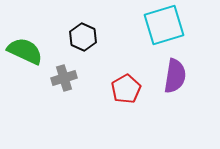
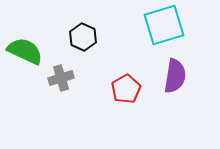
gray cross: moved 3 px left
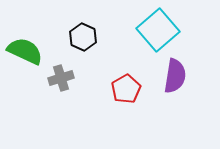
cyan square: moved 6 px left, 5 px down; rotated 24 degrees counterclockwise
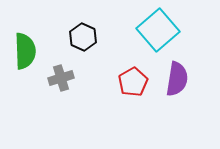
green semicircle: rotated 63 degrees clockwise
purple semicircle: moved 2 px right, 3 px down
red pentagon: moved 7 px right, 7 px up
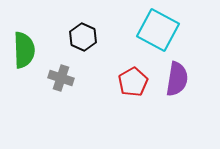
cyan square: rotated 21 degrees counterclockwise
green semicircle: moved 1 px left, 1 px up
gray cross: rotated 35 degrees clockwise
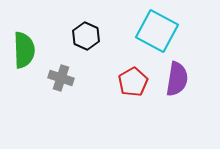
cyan square: moved 1 px left, 1 px down
black hexagon: moved 3 px right, 1 px up
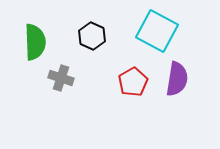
black hexagon: moved 6 px right
green semicircle: moved 11 px right, 8 px up
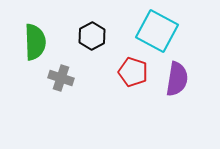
black hexagon: rotated 8 degrees clockwise
red pentagon: moved 10 px up; rotated 24 degrees counterclockwise
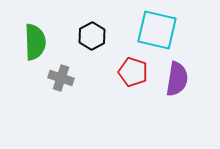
cyan square: moved 1 px up; rotated 15 degrees counterclockwise
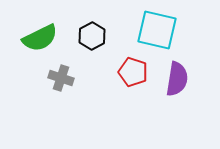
green semicircle: moved 5 px right, 4 px up; rotated 66 degrees clockwise
